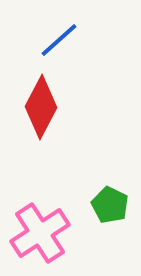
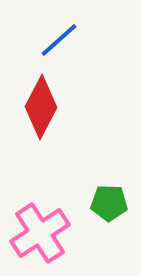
green pentagon: moved 1 px left, 2 px up; rotated 24 degrees counterclockwise
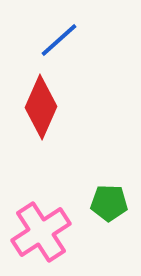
red diamond: rotated 4 degrees counterclockwise
pink cross: moved 1 px right, 1 px up
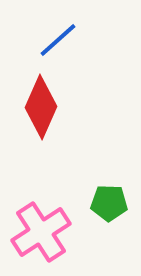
blue line: moved 1 px left
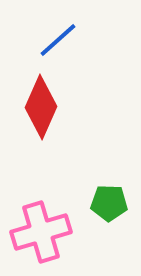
pink cross: rotated 16 degrees clockwise
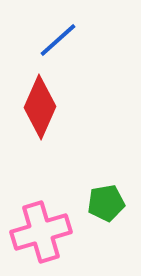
red diamond: moved 1 px left
green pentagon: moved 3 px left; rotated 12 degrees counterclockwise
